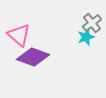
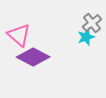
purple diamond: rotated 8 degrees clockwise
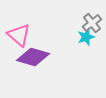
purple diamond: rotated 12 degrees counterclockwise
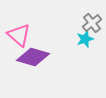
cyan star: moved 1 px left, 2 px down
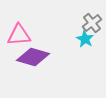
pink triangle: rotated 45 degrees counterclockwise
cyan star: rotated 24 degrees counterclockwise
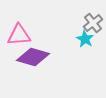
gray cross: moved 1 px right
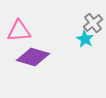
pink triangle: moved 4 px up
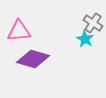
gray cross: rotated 18 degrees counterclockwise
purple diamond: moved 2 px down
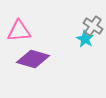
gray cross: moved 3 px down
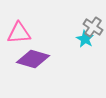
gray cross: moved 1 px down
pink triangle: moved 2 px down
